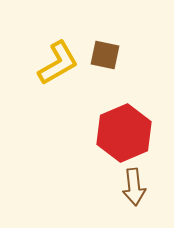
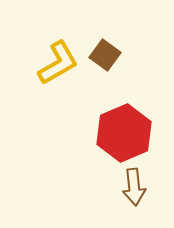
brown square: rotated 24 degrees clockwise
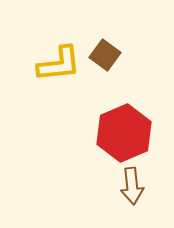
yellow L-shape: moved 1 px right, 1 px down; rotated 24 degrees clockwise
brown arrow: moved 2 px left, 1 px up
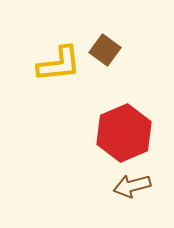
brown square: moved 5 px up
brown arrow: rotated 81 degrees clockwise
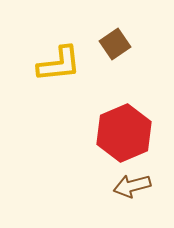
brown square: moved 10 px right, 6 px up; rotated 20 degrees clockwise
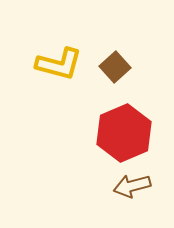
brown square: moved 23 px down; rotated 8 degrees counterclockwise
yellow L-shape: rotated 21 degrees clockwise
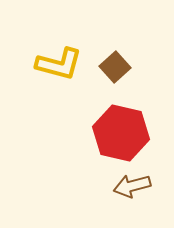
red hexagon: moved 3 px left; rotated 24 degrees counterclockwise
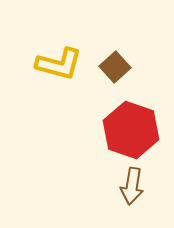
red hexagon: moved 10 px right, 3 px up; rotated 6 degrees clockwise
brown arrow: rotated 66 degrees counterclockwise
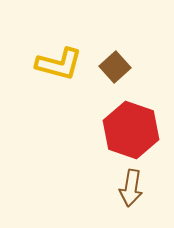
brown arrow: moved 1 px left, 2 px down
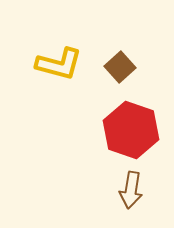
brown square: moved 5 px right
brown arrow: moved 2 px down
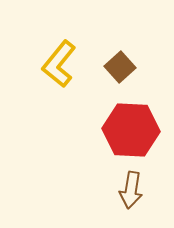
yellow L-shape: rotated 114 degrees clockwise
red hexagon: rotated 16 degrees counterclockwise
